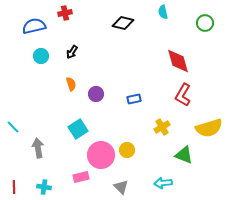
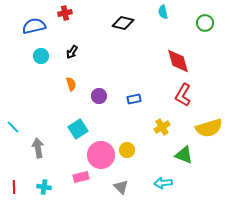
purple circle: moved 3 px right, 2 px down
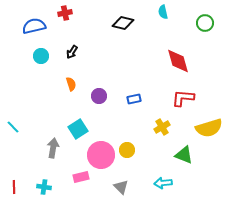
red L-shape: moved 3 px down; rotated 65 degrees clockwise
gray arrow: moved 15 px right; rotated 18 degrees clockwise
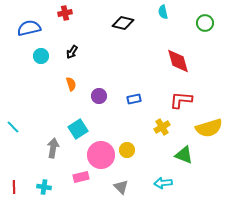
blue semicircle: moved 5 px left, 2 px down
red L-shape: moved 2 px left, 2 px down
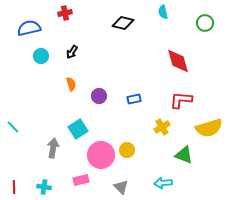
pink rectangle: moved 3 px down
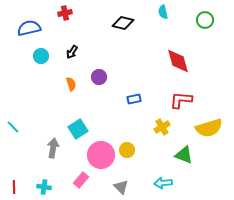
green circle: moved 3 px up
purple circle: moved 19 px up
pink rectangle: rotated 35 degrees counterclockwise
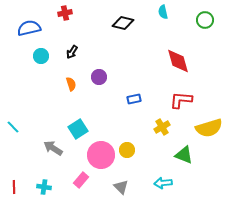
gray arrow: rotated 66 degrees counterclockwise
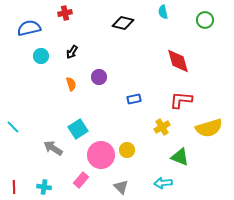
green triangle: moved 4 px left, 2 px down
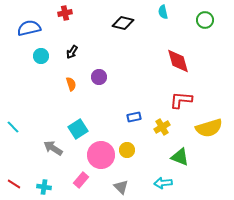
blue rectangle: moved 18 px down
red line: moved 3 px up; rotated 56 degrees counterclockwise
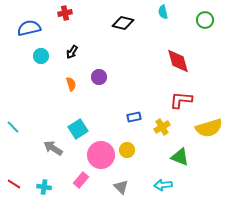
cyan arrow: moved 2 px down
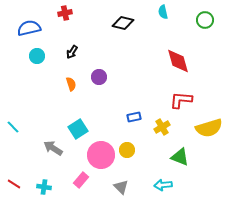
cyan circle: moved 4 px left
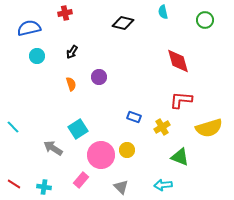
blue rectangle: rotated 32 degrees clockwise
